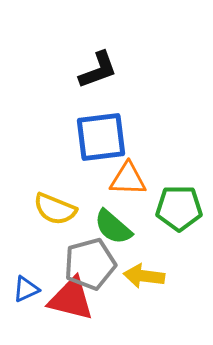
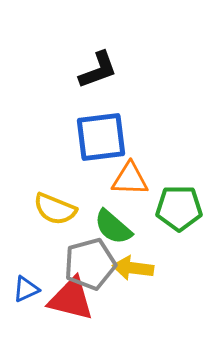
orange triangle: moved 2 px right
yellow arrow: moved 11 px left, 8 px up
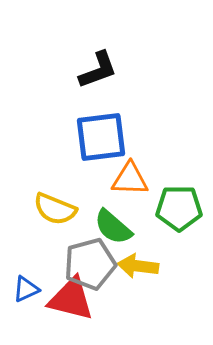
yellow arrow: moved 5 px right, 2 px up
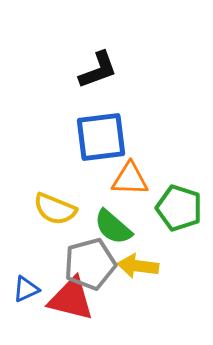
green pentagon: rotated 18 degrees clockwise
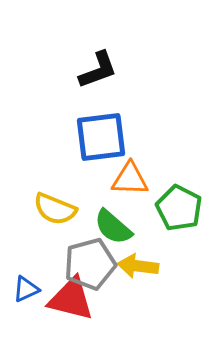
green pentagon: rotated 9 degrees clockwise
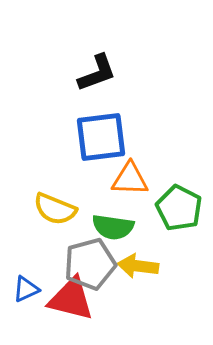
black L-shape: moved 1 px left, 3 px down
green semicircle: rotated 33 degrees counterclockwise
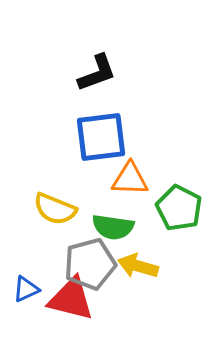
yellow arrow: rotated 9 degrees clockwise
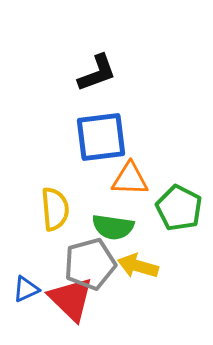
yellow semicircle: rotated 117 degrees counterclockwise
red triangle: rotated 30 degrees clockwise
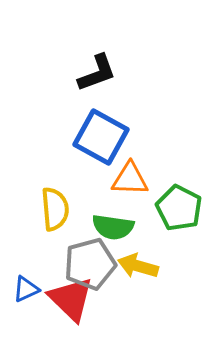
blue square: rotated 36 degrees clockwise
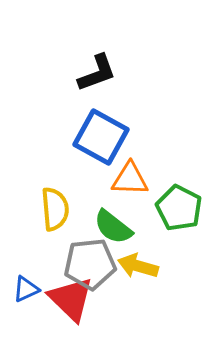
green semicircle: rotated 30 degrees clockwise
gray pentagon: rotated 9 degrees clockwise
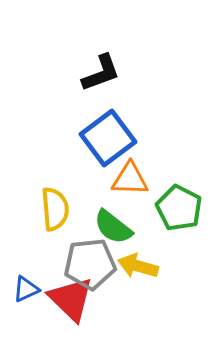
black L-shape: moved 4 px right
blue square: moved 7 px right, 1 px down; rotated 24 degrees clockwise
